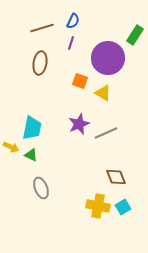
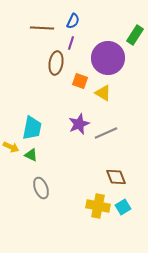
brown line: rotated 20 degrees clockwise
brown ellipse: moved 16 px right
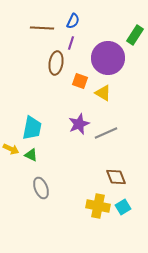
yellow arrow: moved 2 px down
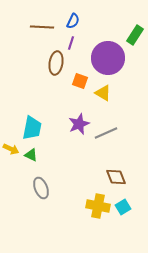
brown line: moved 1 px up
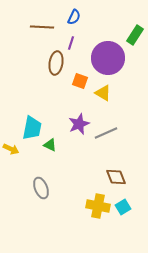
blue semicircle: moved 1 px right, 4 px up
green triangle: moved 19 px right, 10 px up
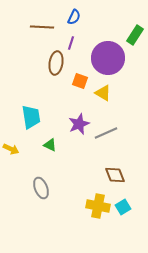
cyan trapezoid: moved 1 px left, 11 px up; rotated 20 degrees counterclockwise
brown diamond: moved 1 px left, 2 px up
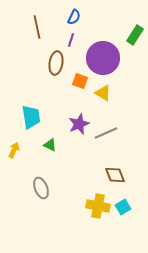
brown line: moved 5 px left; rotated 75 degrees clockwise
purple line: moved 3 px up
purple circle: moved 5 px left
yellow arrow: moved 3 px right, 1 px down; rotated 91 degrees counterclockwise
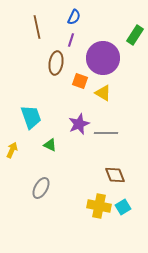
cyan trapezoid: rotated 10 degrees counterclockwise
gray line: rotated 25 degrees clockwise
yellow arrow: moved 2 px left
gray ellipse: rotated 50 degrees clockwise
yellow cross: moved 1 px right
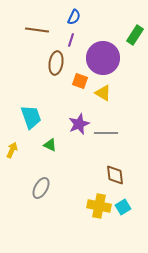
brown line: moved 3 px down; rotated 70 degrees counterclockwise
brown diamond: rotated 15 degrees clockwise
